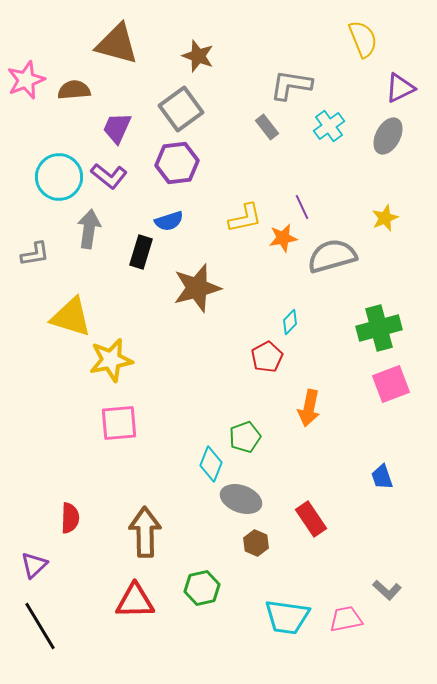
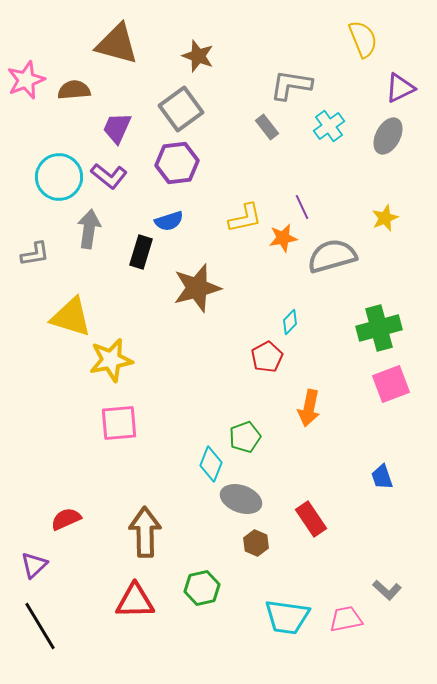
red semicircle at (70, 518): moved 4 px left, 1 px down; rotated 116 degrees counterclockwise
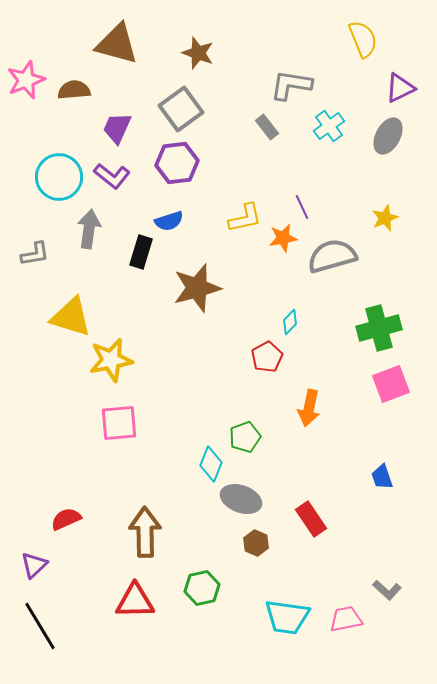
brown star at (198, 56): moved 3 px up
purple L-shape at (109, 176): moved 3 px right
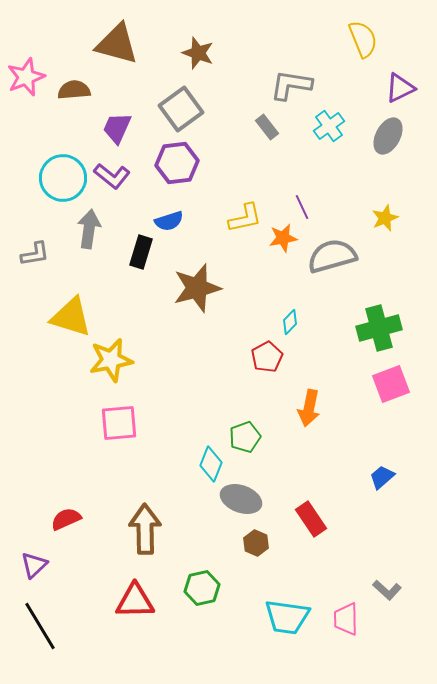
pink star at (26, 80): moved 3 px up
cyan circle at (59, 177): moved 4 px right, 1 px down
blue trapezoid at (382, 477): rotated 68 degrees clockwise
brown arrow at (145, 532): moved 3 px up
pink trapezoid at (346, 619): rotated 80 degrees counterclockwise
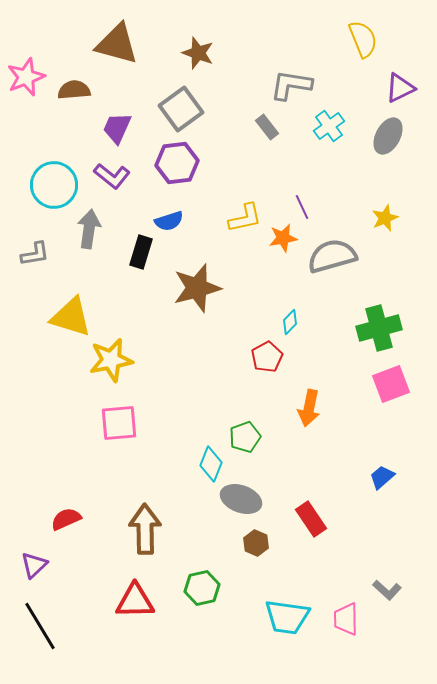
cyan circle at (63, 178): moved 9 px left, 7 px down
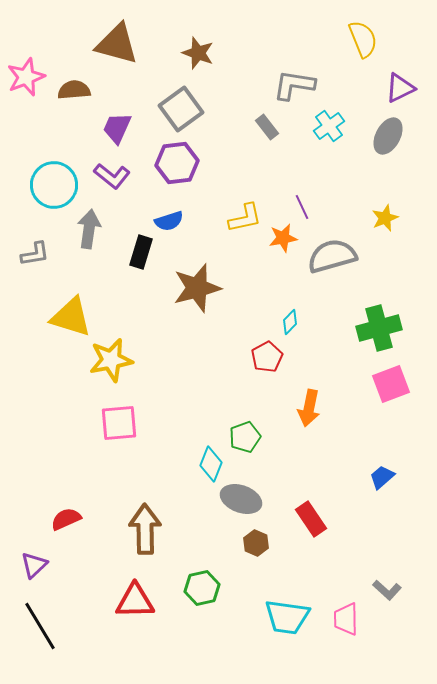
gray L-shape at (291, 85): moved 3 px right
